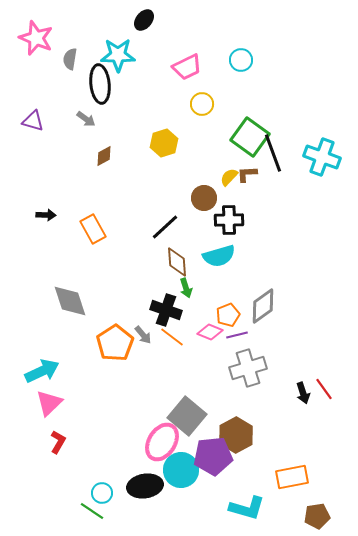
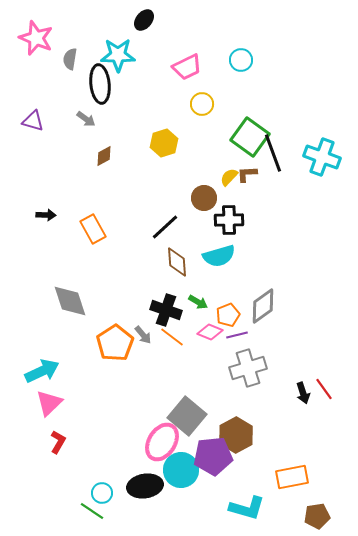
green arrow at (186, 288): moved 12 px right, 14 px down; rotated 42 degrees counterclockwise
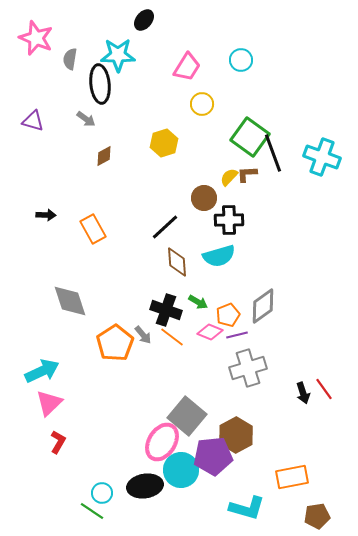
pink trapezoid at (187, 67): rotated 32 degrees counterclockwise
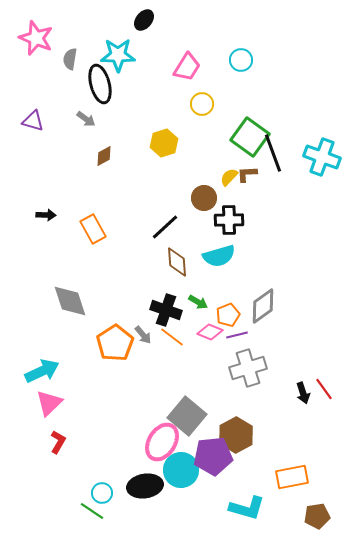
black ellipse at (100, 84): rotated 9 degrees counterclockwise
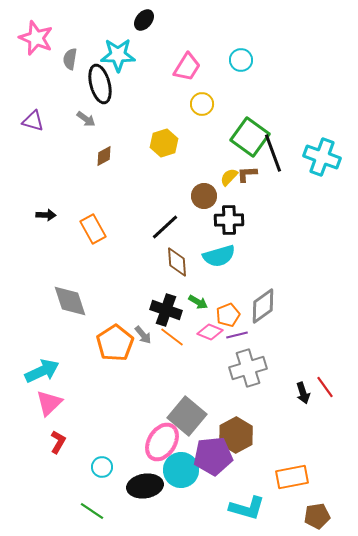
brown circle at (204, 198): moved 2 px up
red line at (324, 389): moved 1 px right, 2 px up
cyan circle at (102, 493): moved 26 px up
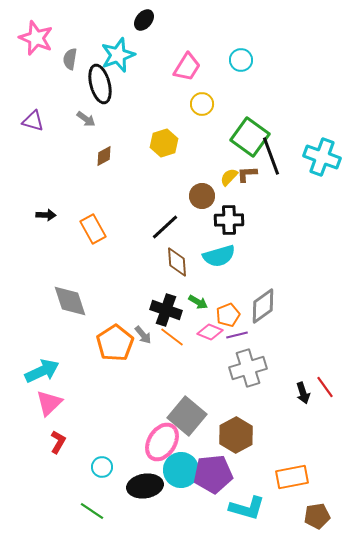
cyan star at (118, 55): rotated 20 degrees counterclockwise
black line at (273, 153): moved 2 px left, 3 px down
brown circle at (204, 196): moved 2 px left
purple pentagon at (213, 456): moved 18 px down
